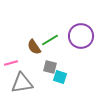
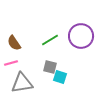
brown semicircle: moved 20 px left, 4 px up
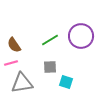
brown semicircle: moved 2 px down
gray square: rotated 16 degrees counterclockwise
cyan square: moved 6 px right, 5 px down
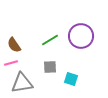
cyan square: moved 5 px right, 3 px up
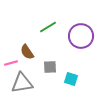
green line: moved 2 px left, 13 px up
brown semicircle: moved 13 px right, 7 px down
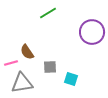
green line: moved 14 px up
purple circle: moved 11 px right, 4 px up
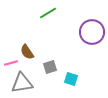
gray square: rotated 16 degrees counterclockwise
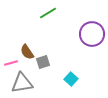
purple circle: moved 2 px down
gray square: moved 7 px left, 5 px up
cyan square: rotated 24 degrees clockwise
